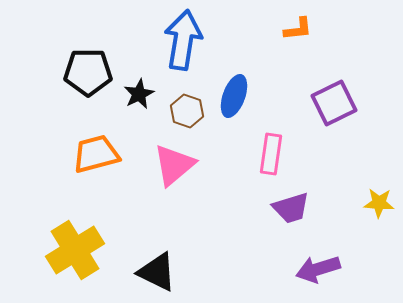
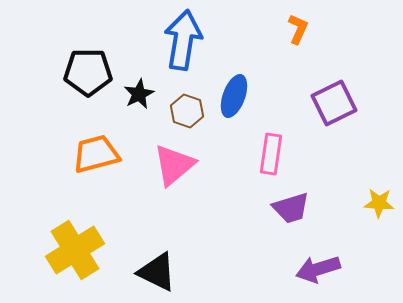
orange L-shape: rotated 60 degrees counterclockwise
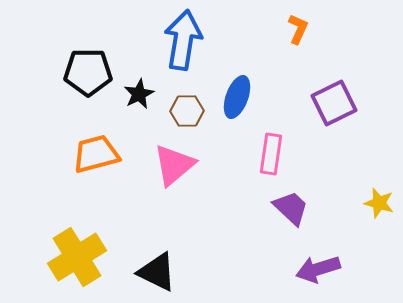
blue ellipse: moved 3 px right, 1 px down
brown hexagon: rotated 20 degrees counterclockwise
yellow star: rotated 12 degrees clockwise
purple trapezoid: rotated 120 degrees counterclockwise
yellow cross: moved 2 px right, 7 px down
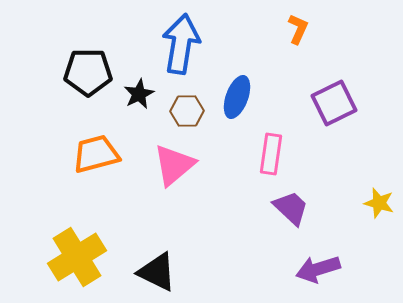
blue arrow: moved 2 px left, 4 px down
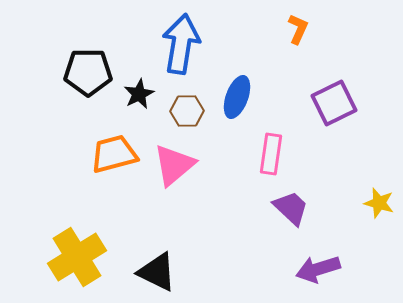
orange trapezoid: moved 18 px right
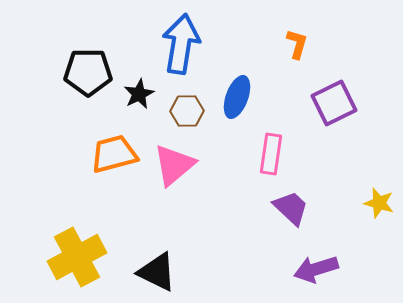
orange L-shape: moved 1 px left, 15 px down; rotated 8 degrees counterclockwise
yellow cross: rotated 4 degrees clockwise
purple arrow: moved 2 px left
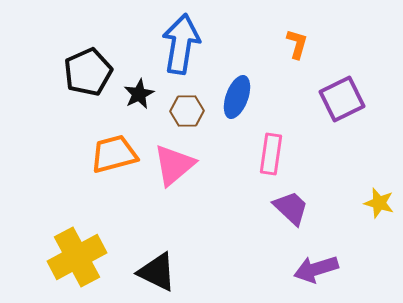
black pentagon: rotated 24 degrees counterclockwise
purple square: moved 8 px right, 4 px up
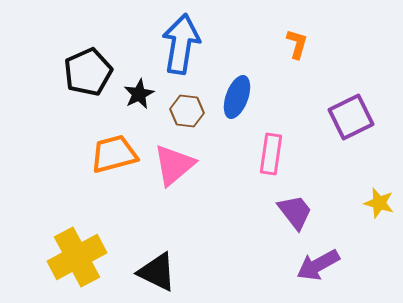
purple square: moved 9 px right, 18 px down
brown hexagon: rotated 8 degrees clockwise
purple trapezoid: moved 4 px right, 4 px down; rotated 9 degrees clockwise
purple arrow: moved 2 px right, 4 px up; rotated 12 degrees counterclockwise
